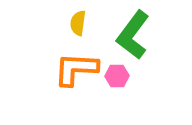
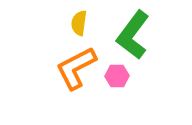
yellow semicircle: moved 1 px right
orange L-shape: moved 1 px up; rotated 30 degrees counterclockwise
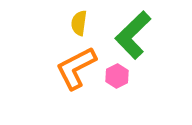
green L-shape: rotated 9 degrees clockwise
pink hexagon: rotated 25 degrees counterclockwise
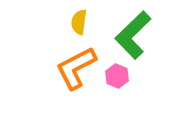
yellow semicircle: moved 1 px up
pink hexagon: rotated 10 degrees counterclockwise
